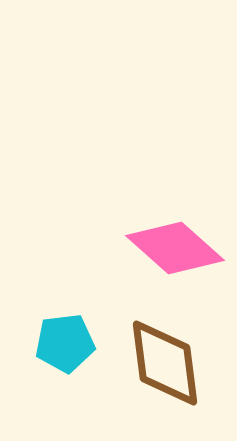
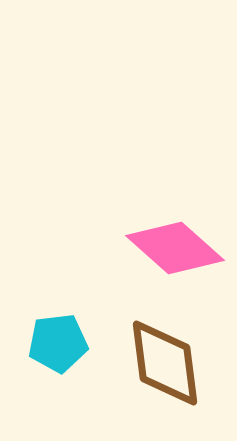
cyan pentagon: moved 7 px left
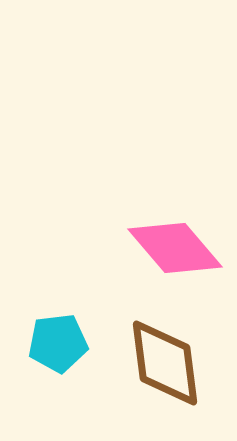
pink diamond: rotated 8 degrees clockwise
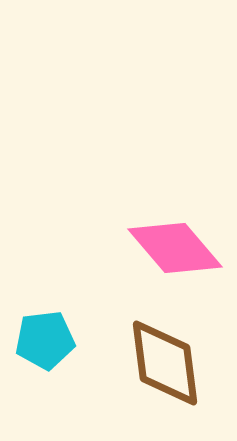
cyan pentagon: moved 13 px left, 3 px up
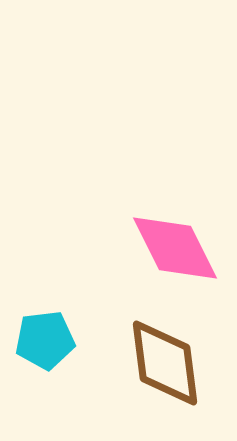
pink diamond: rotated 14 degrees clockwise
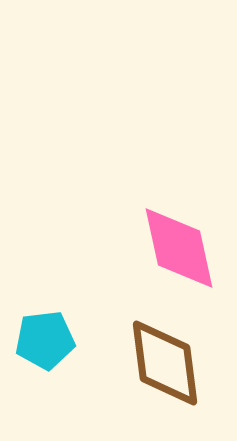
pink diamond: moved 4 px right; rotated 14 degrees clockwise
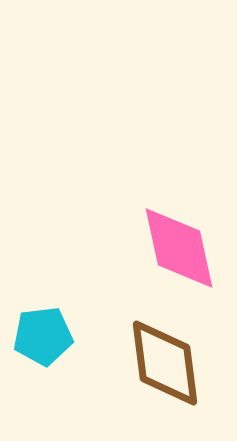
cyan pentagon: moved 2 px left, 4 px up
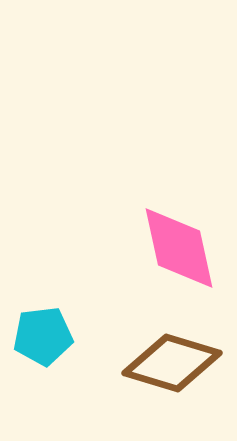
brown diamond: moved 7 px right; rotated 66 degrees counterclockwise
